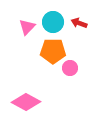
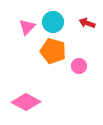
red arrow: moved 8 px right
orange pentagon: rotated 15 degrees clockwise
pink circle: moved 9 px right, 2 px up
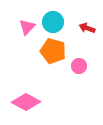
red arrow: moved 5 px down
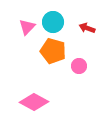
pink diamond: moved 8 px right
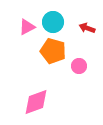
pink triangle: rotated 18 degrees clockwise
pink diamond: moved 2 px right; rotated 48 degrees counterclockwise
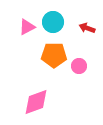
orange pentagon: moved 1 px right, 4 px down; rotated 15 degrees counterclockwise
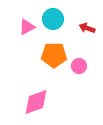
cyan circle: moved 3 px up
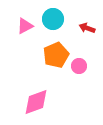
pink triangle: moved 2 px left, 1 px up
orange pentagon: moved 2 px right; rotated 25 degrees counterclockwise
